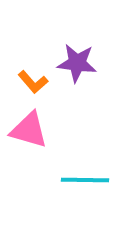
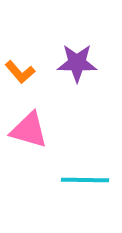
purple star: rotated 6 degrees counterclockwise
orange L-shape: moved 13 px left, 10 px up
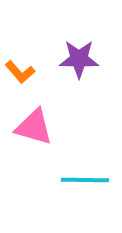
purple star: moved 2 px right, 4 px up
pink triangle: moved 5 px right, 3 px up
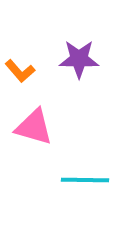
orange L-shape: moved 1 px up
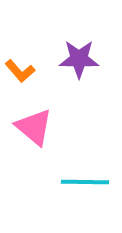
pink triangle: rotated 24 degrees clockwise
cyan line: moved 2 px down
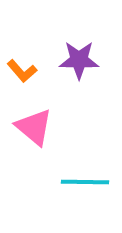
purple star: moved 1 px down
orange L-shape: moved 2 px right
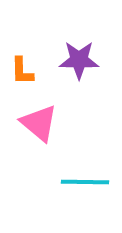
orange L-shape: rotated 40 degrees clockwise
pink triangle: moved 5 px right, 4 px up
